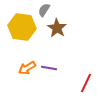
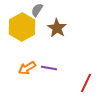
gray semicircle: moved 7 px left
yellow hexagon: rotated 24 degrees clockwise
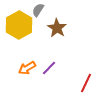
gray semicircle: moved 1 px right
yellow hexagon: moved 3 px left, 2 px up
purple line: rotated 56 degrees counterclockwise
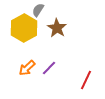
yellow hexagon: moved 5 px right, 3 px down
orange arrow: rotated 12 degrees counterclockwise
red line: moved 3 px up
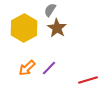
gray semicircle: moved 12 px right
red line: moved 2 px right; rotated 48 degrees clockwise
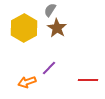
orange arrow: moved 14 px down; rotated 24 degrees clockwise
red line: rotated 18 degrees clockwise
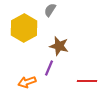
brown star: moved 2 px right, 18 px down; rotated 18 degrees counterclockwise
purple line: rotated 21 degrees counterclockwise
red line: moved 1 px left, 1 px down
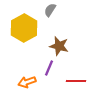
red line: moved 11 px left
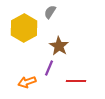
gray semicircle: moved 2 px down
brown star: rotated 18 degrees clockwise
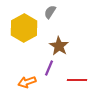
red line: moved 1 px right, 1 px up
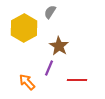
orange arrow: rotated 66 degrees clockwise
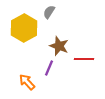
gray semicircle: moved 1 px left
brown star: rotated 12 degrees counterclockwise
red line: moved 7 px right, 21 px up
